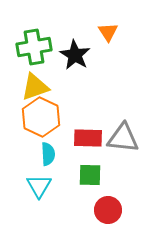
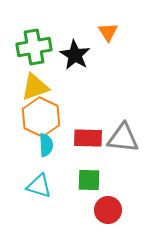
cyan semicircle: moved 2 px left, 9 px up
green square: moved 1 px left, 5 px down
cyan triangle: rotated 44 degrees counterclockwise
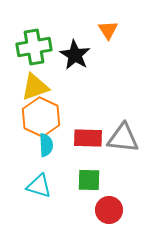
orange triangle: moved 2 px up
red circle: moved 1 px right
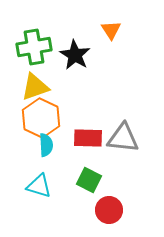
orange triangle: moved 3 px right
orange hexagon: moved 1 px down
green square: rotated 25 degrees clockwise
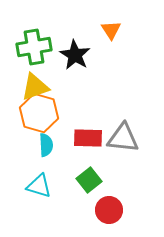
orange hexagon: moved 2 px left, 5 px up; rotated 9 degrees counterclockwise
green square: rotated 25 degrees clockwise
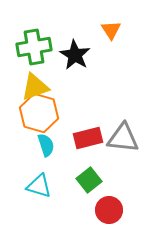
red rectangle: rotated 16 degrees counterclockwise
cyan semicircle: rotated 15 degrees counterclockwise
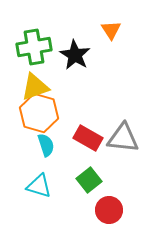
red rectangle: rotated 44 degrees clockwise
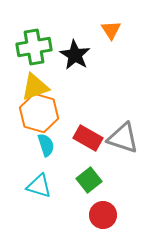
gray triangle: rotated 12 degrees clockwise
red circle: moved 6 px left, 5 px down
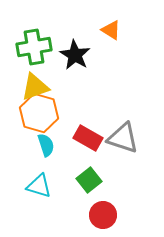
orange triangle: rotated 25 degrees counterclockwise
